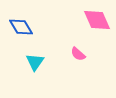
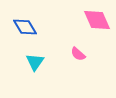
blue diamond: moved 4 px right
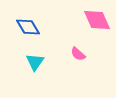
blue diamond: moved 3 px right
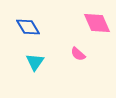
pink diamond: moved 3 px down
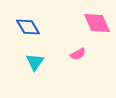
pink semicircle: rotated 70 degrees counterclockwise
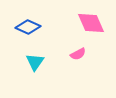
pink diamond: moved 6 px left
blue diamond: rotated 35 degrees counterclockwise
